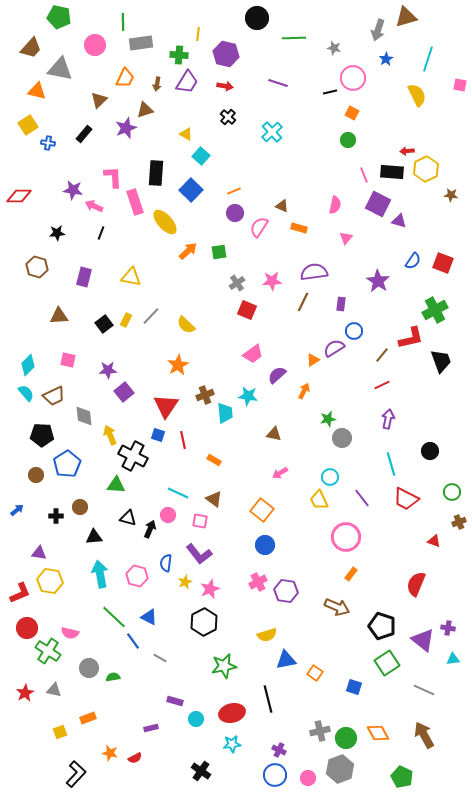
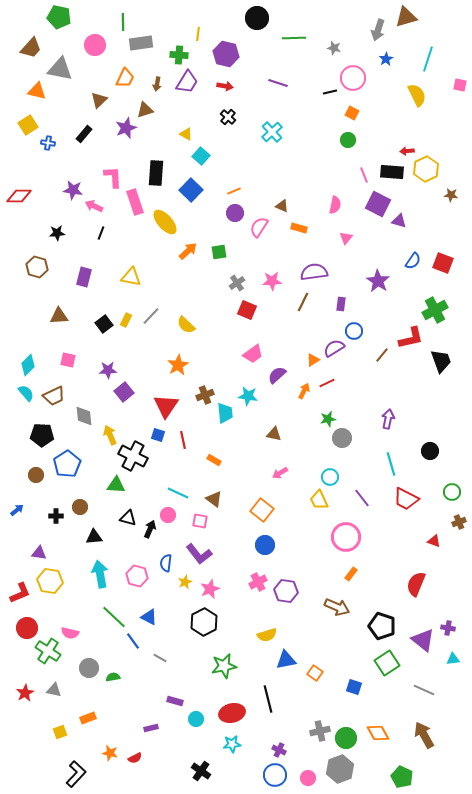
red line at (382, 385): moved 55 px left, 2 px up
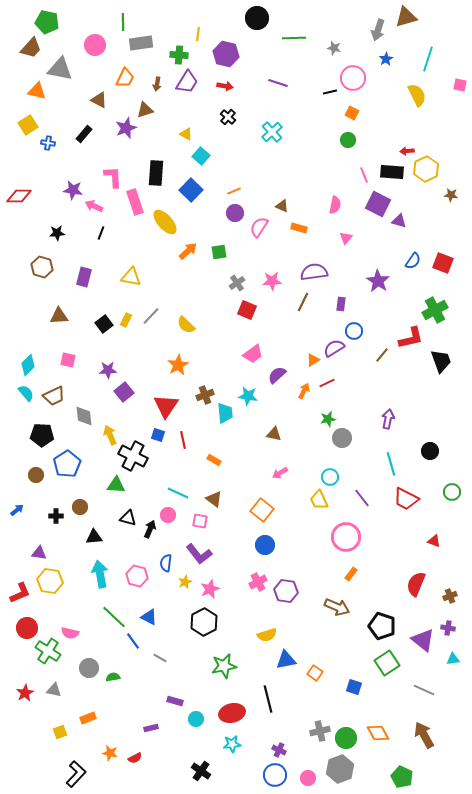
green pentagon at (59, 17): moved 12 px left, 5 px down
brown triangle at (99, 100): rotated 48 degrees counterclockwise
brown hexagon at (37, 267): moved 5 px right
brown cross at (459, 522): moved 9 px left, 74 px down
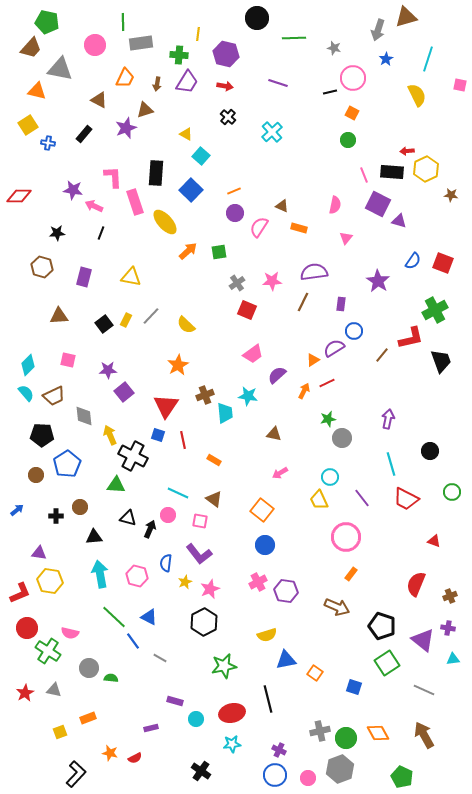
green semicircle at (113, 677): moved 2 px left, 1 px down; rotated 16 degrees clockwise
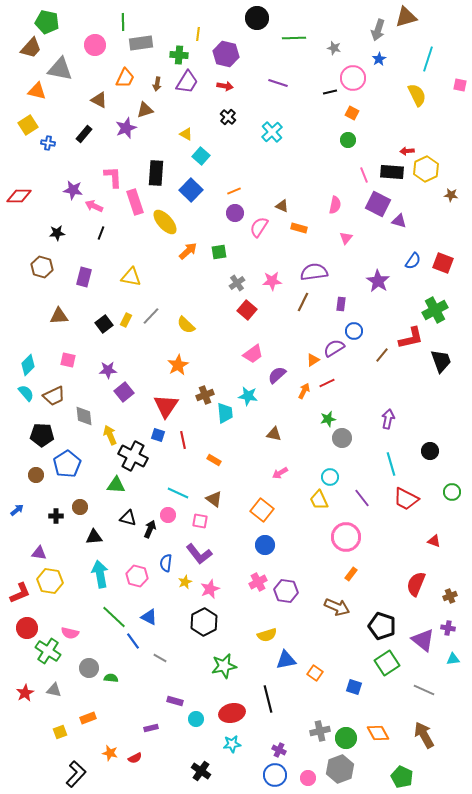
blue star at (386, 59): moved 7 px left
red square at (247, 310): rotated 18 degrees clockwise
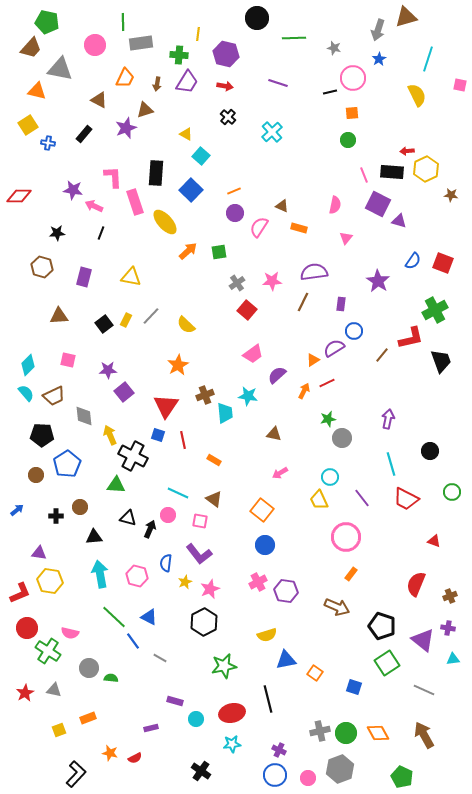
orange square at (352, 113): rotated 32 degrees counterclockwise
yellow square at (60, 732): moved 1 px left, 2 px up
green circle at (346, 738): moved 5 px up
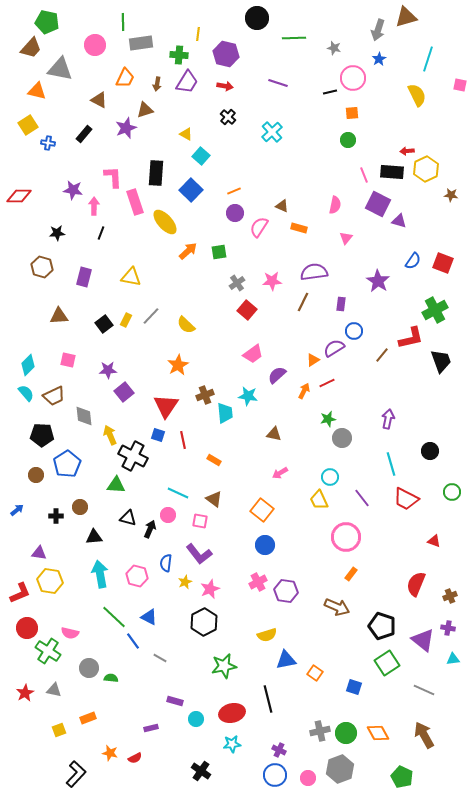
pink arrow at (94, 206): rotated 66 degrees clockwise
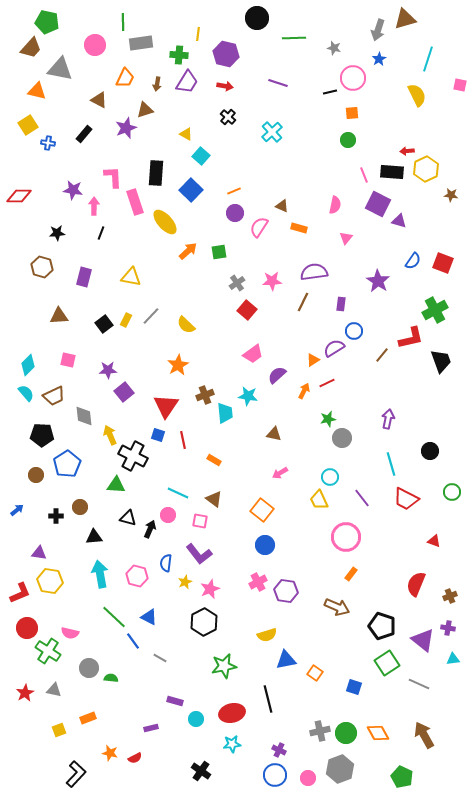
brown triangle at (406, 17): moved 1 px left, 2 px down
gray line at (424, 690): moved 5 px left, 6 px up
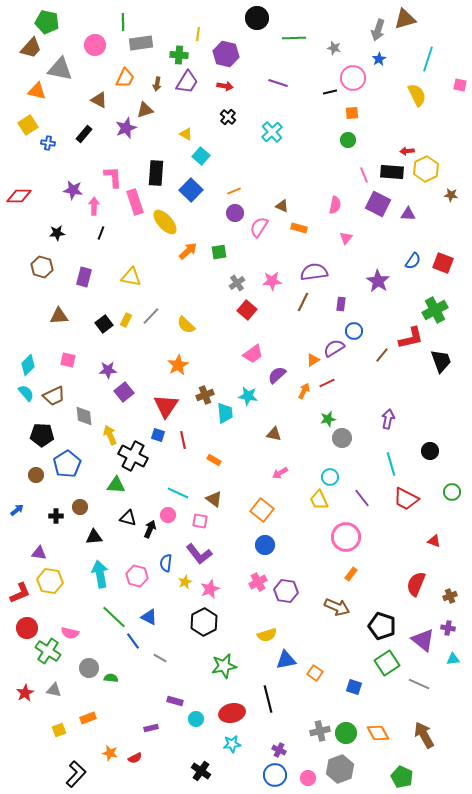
purple triangle at (399, 221): moved 9 px right, 7 px up; rotated 14 degrees counterclockwise
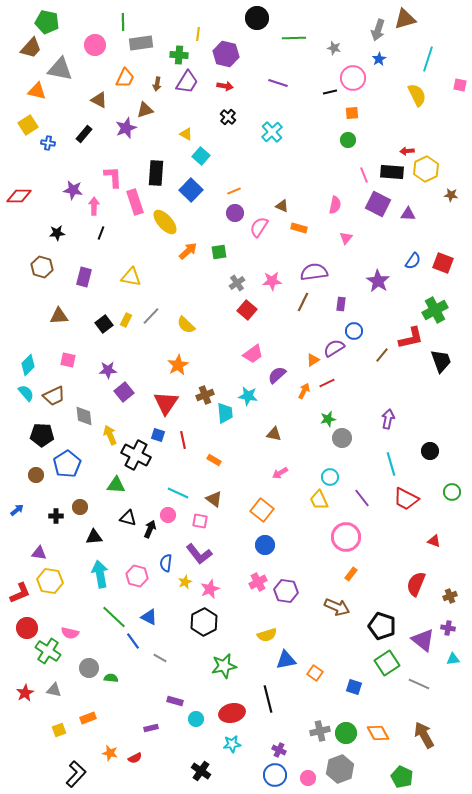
red triangle at (166, 406): moved 3 px up
black cross at (133, 456): moved 3 px right, 1 px up
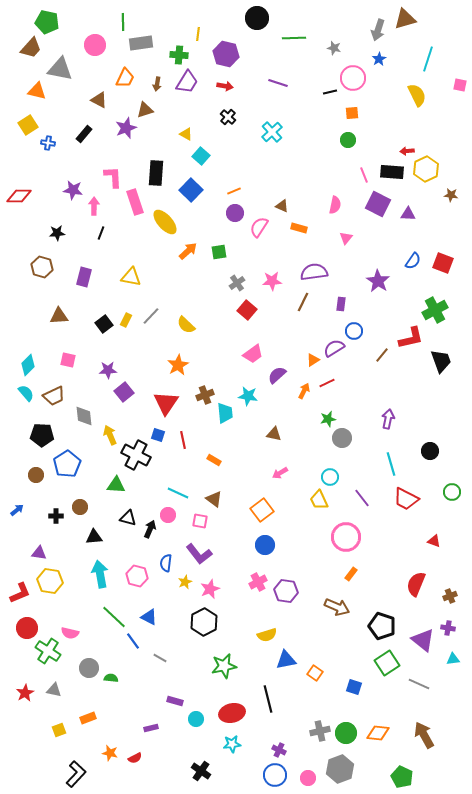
orange square at (262, 510): rotated 15 degrees clockwise
orange diamond at (378, 733): rotated 55 degrees counterclockwise
